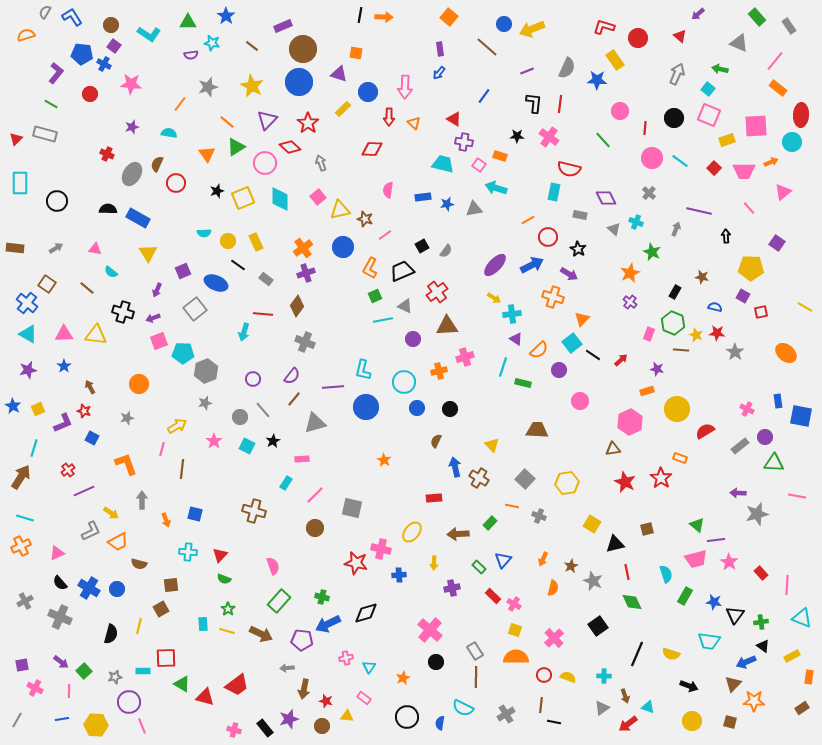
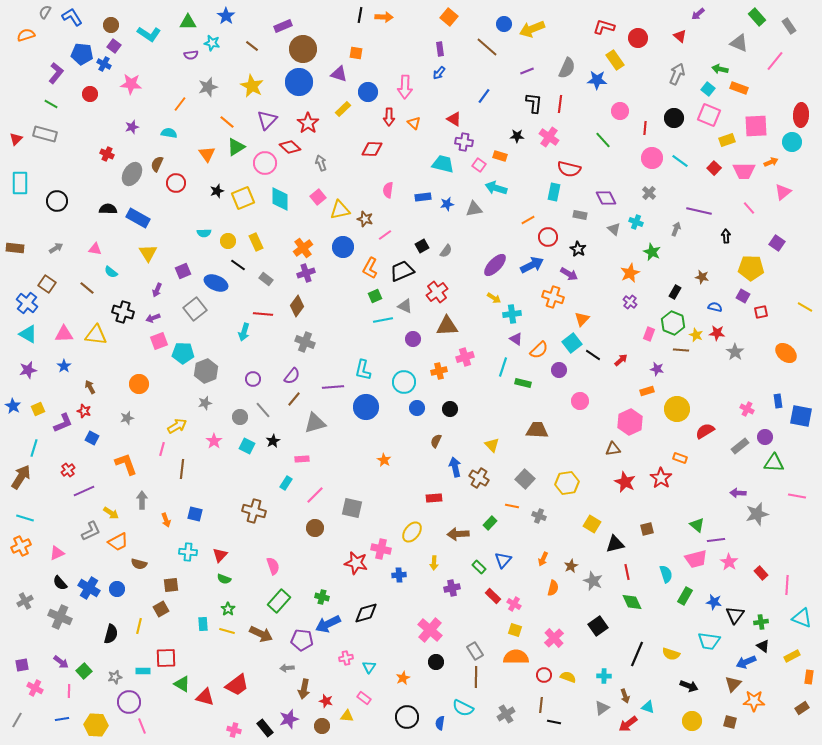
orange rectangle at (778, 88): moved 39 px left; rotated 18 degrees counterclockwise
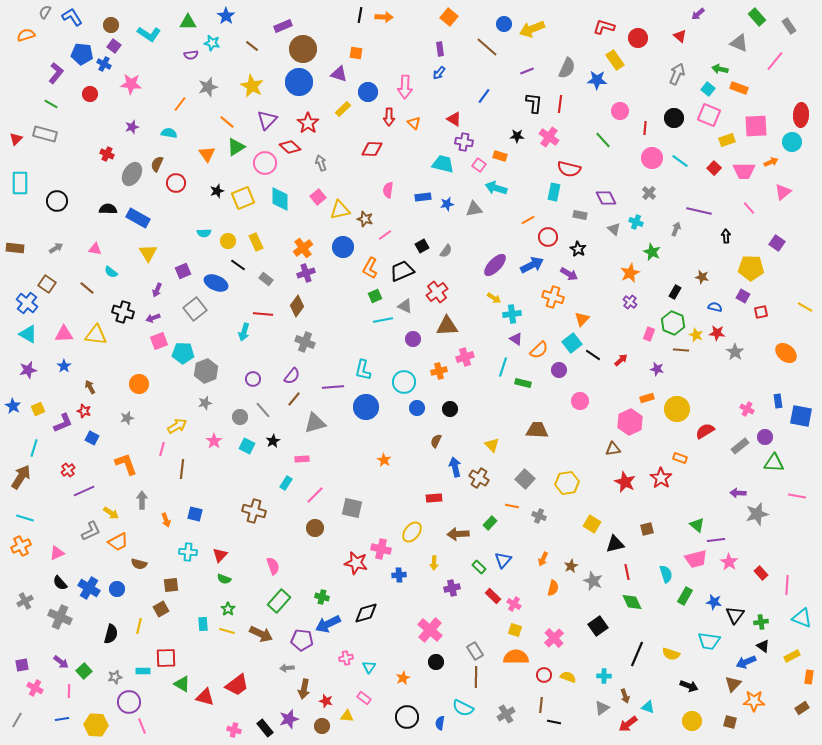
orange rectangle at (647, 391): moved 7 px down
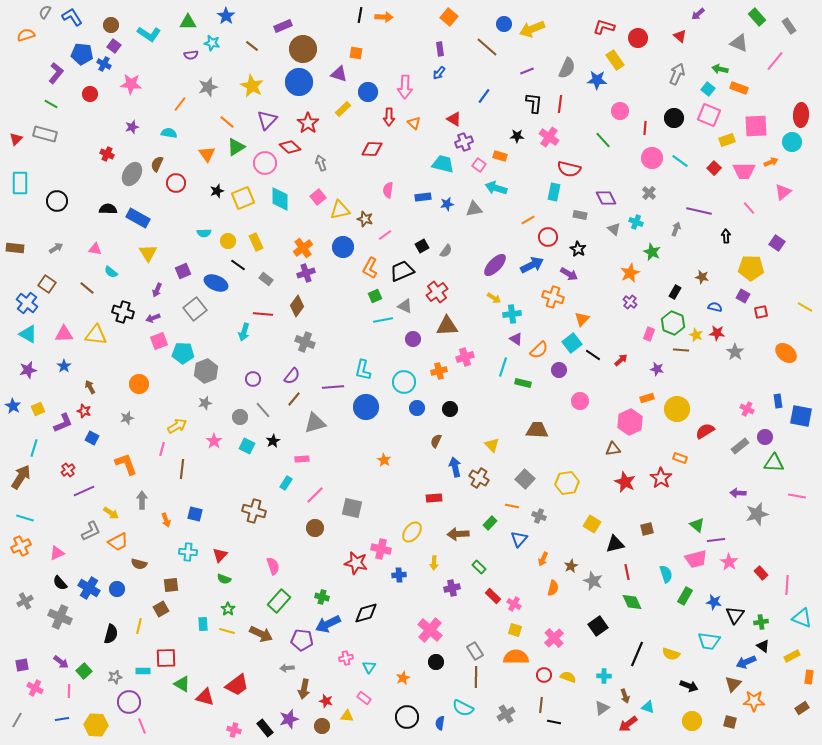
purple cross at (464, 142): rotated 30 degrees counterclockwise
blue triangle at (503, 560): moved 16 px right, 21 px up
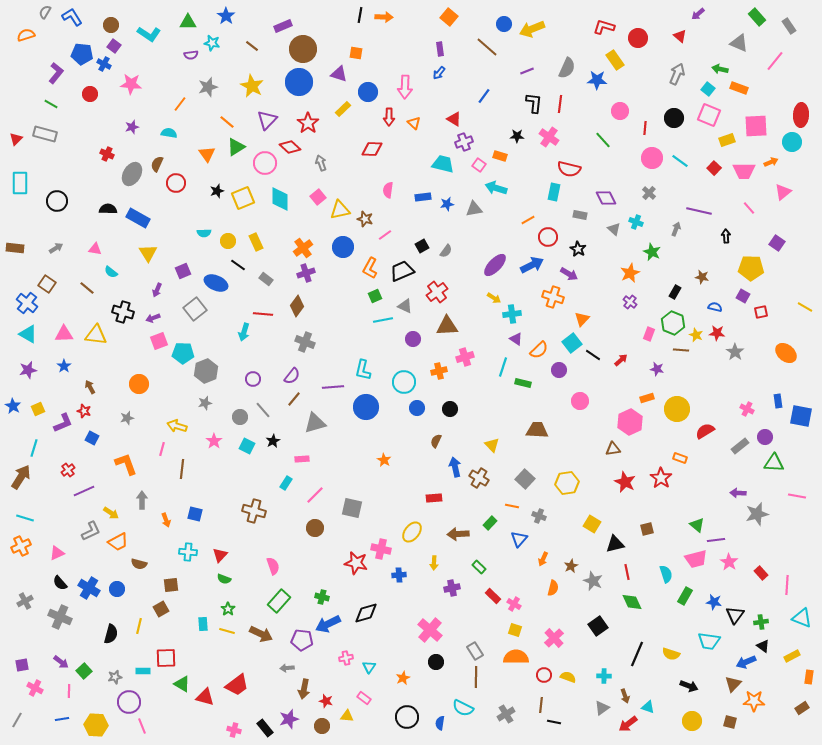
yellow arrow at (177, 426): rotated 132 degrees counterclockwise
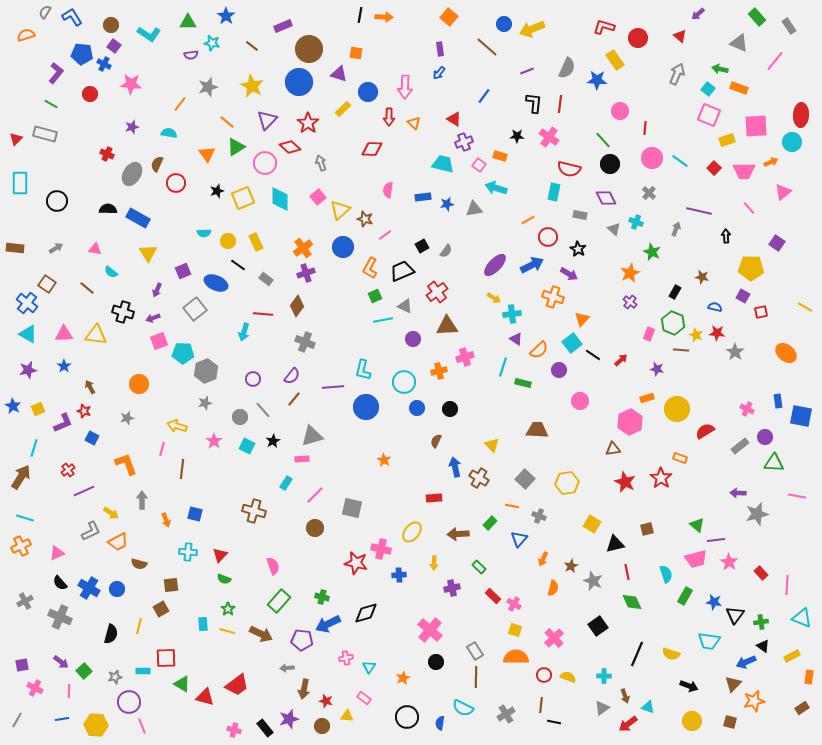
brown circle at (303, 49): moved 6 px right
black circle at (674, 118): moved 64 px left, 46 px down
yellow triangle at (340, 210): rotated 30 degrees counterclockwise
gray triangle at (315, 423): moved 3 px left, 13 px down
orange star at (754, 701): rotated 15 degrees counterclockwise
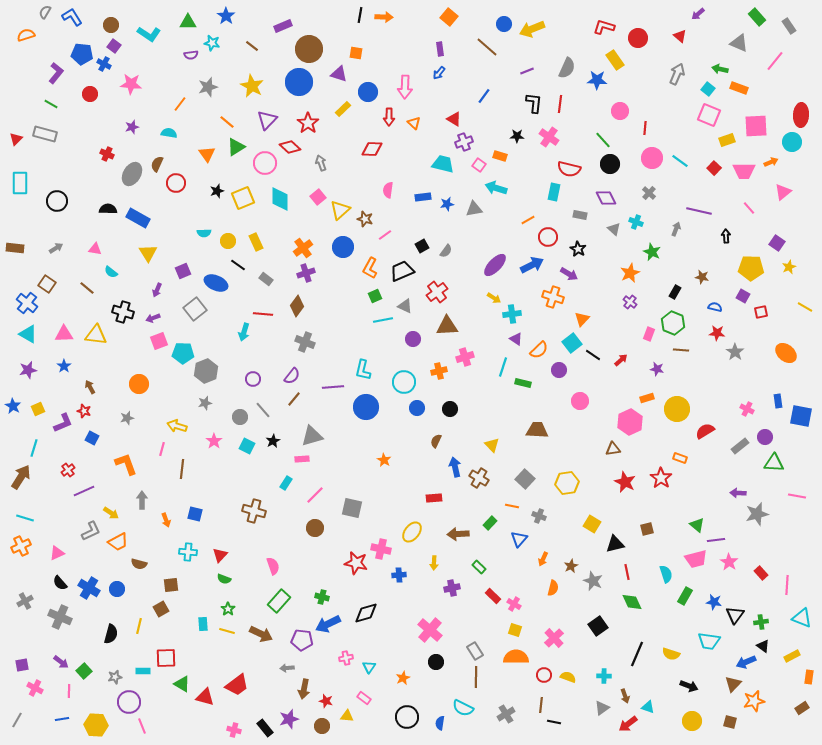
yellow star at (696, 335): moved 93 px right, 68 px up; rotated 24 degrees clockwise
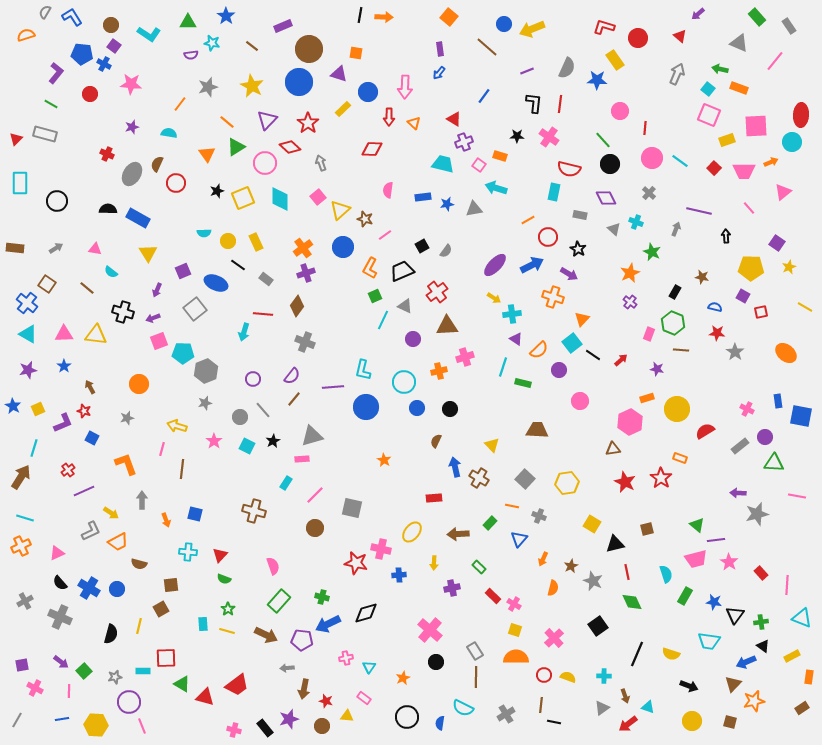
cyan line at (383, 320): rotated 54 degrees counterclockwise
brown arrow at (261, 634): moved 5 px right, 1 px down
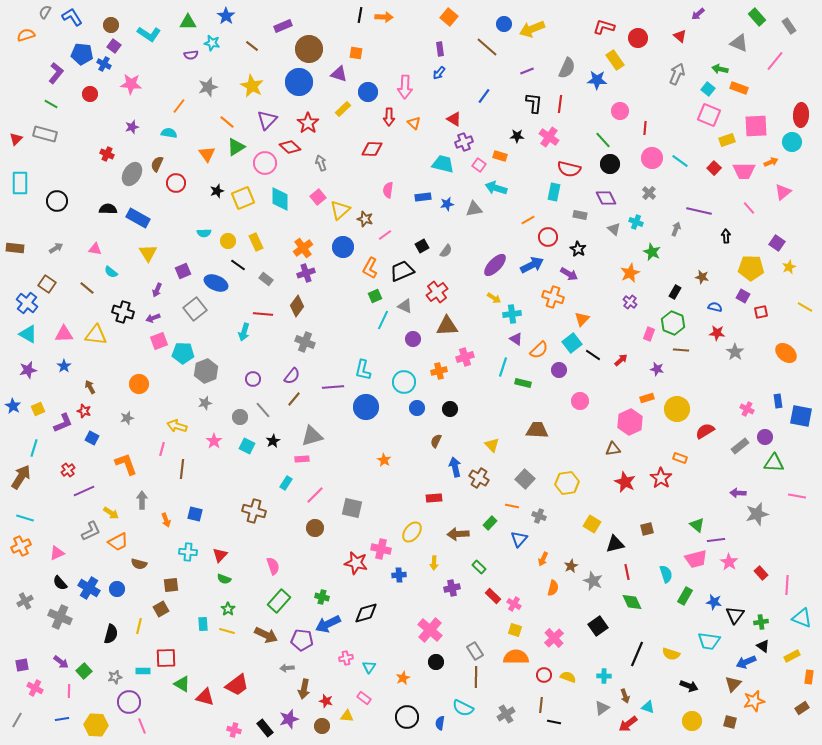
orange line at (180, 104): moved 1 px left, 2 px down
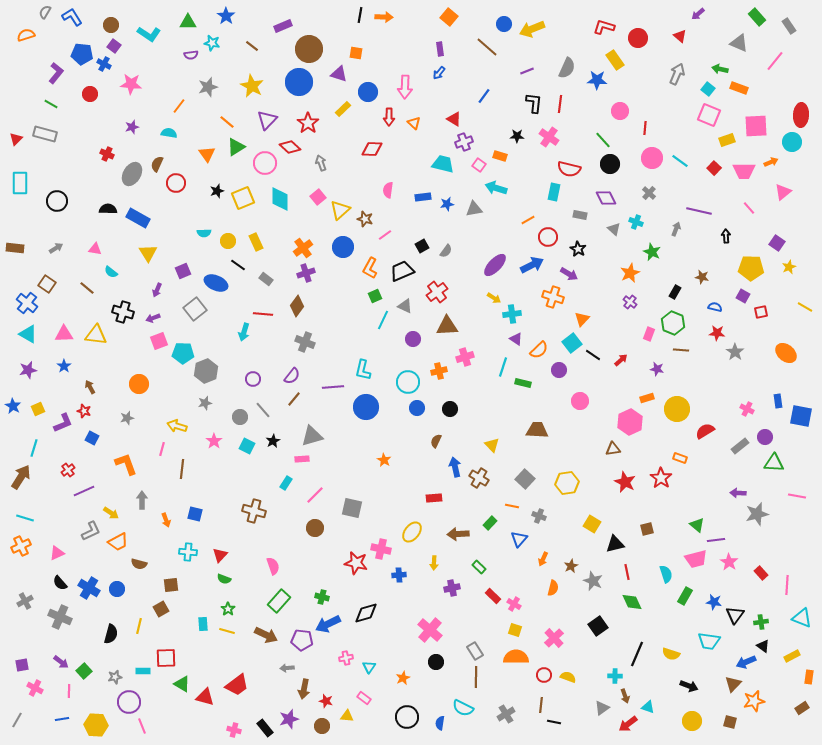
cyan circle at (404, 382): moved 4 px right
cyan cross at (604, 676): moved 11 px right
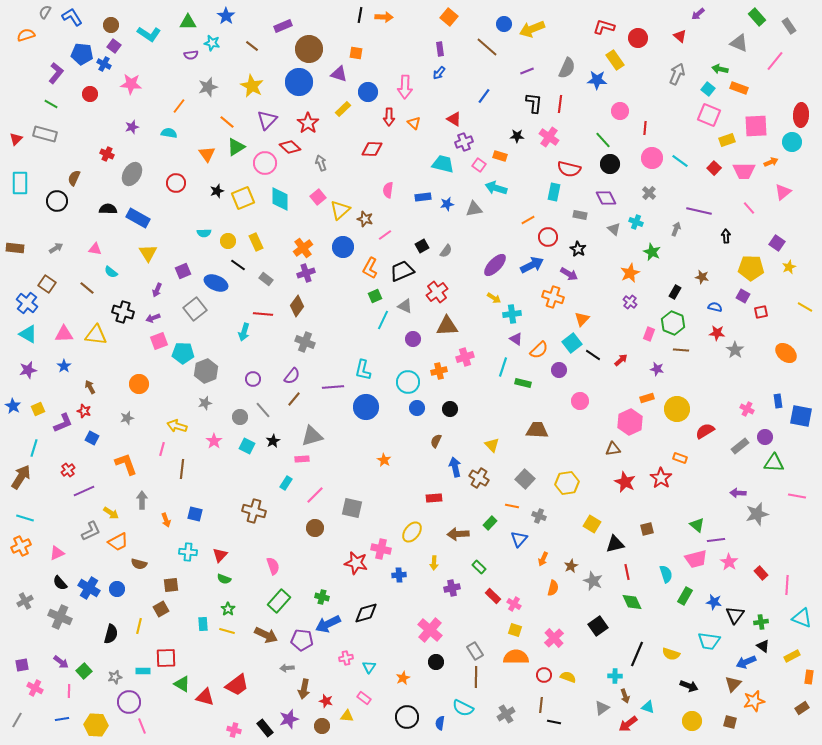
brown semicircle at (157, 164): moved 83 px left, 14 px down
gray star at (735, 352): moved 2 px up
